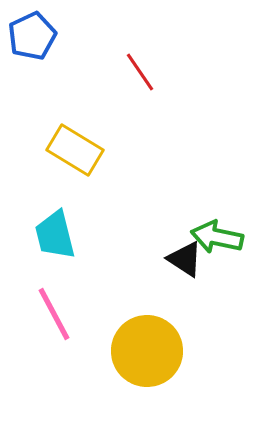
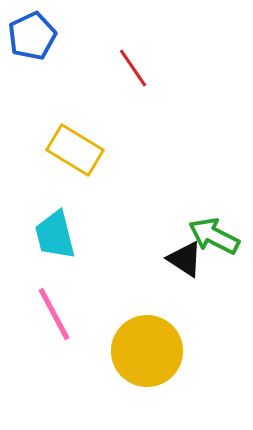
red line: moved 7 px left, 4 px up
green arrow: moved 3 px left, 1 px up; rotated 15 degrees clockwise
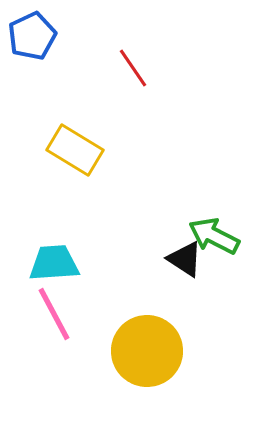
cyan trapezoid: moved 1 px left, 28 px down; rotated 100 degrees clockwise
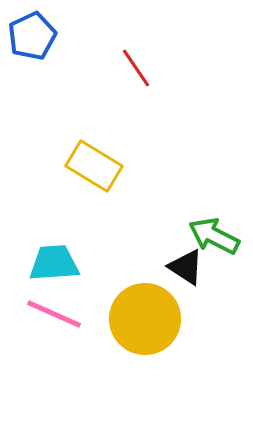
red line: moved 3 px right
yellow rectangle: moved 19 px right, 16 px down
black triangle: moved 1 px right, 8 px down
pink line: rotated 38 degrees counterclockwise
yellow circle: moved 2 px left, 32 px up
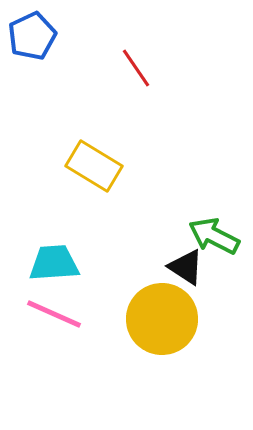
yellow circle: moved 17 px right
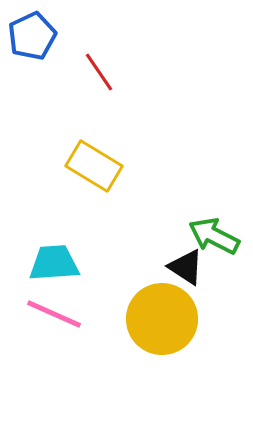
red line: moved 37 px left, 4 px down
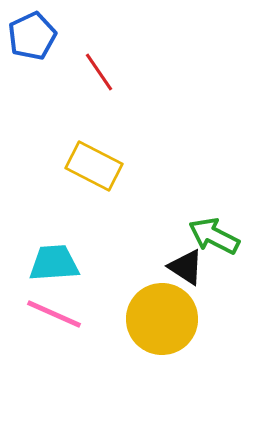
yellow rectangle: rotated 4 degrees counterclockwise
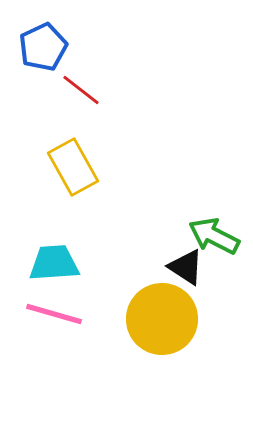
blue pentagon: moved 11 px right, 11 px down
red line: moved 18 px left, 18 px down; rotated 18 degrees counterclockwise
yellow rectangle: moved 21 px left, 1 px down; rotated 34 degrees clockwise
pink line: rotated 8 degrees counterclockwise
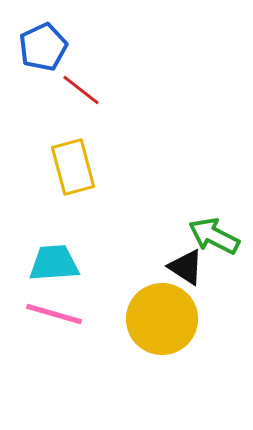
yellow rectangle: rotated 14 degrees clockwise
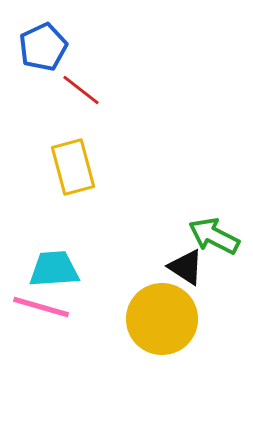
cyan trapezoid: moved 6 px down
pink line: moved 13 px left, 7 px up
